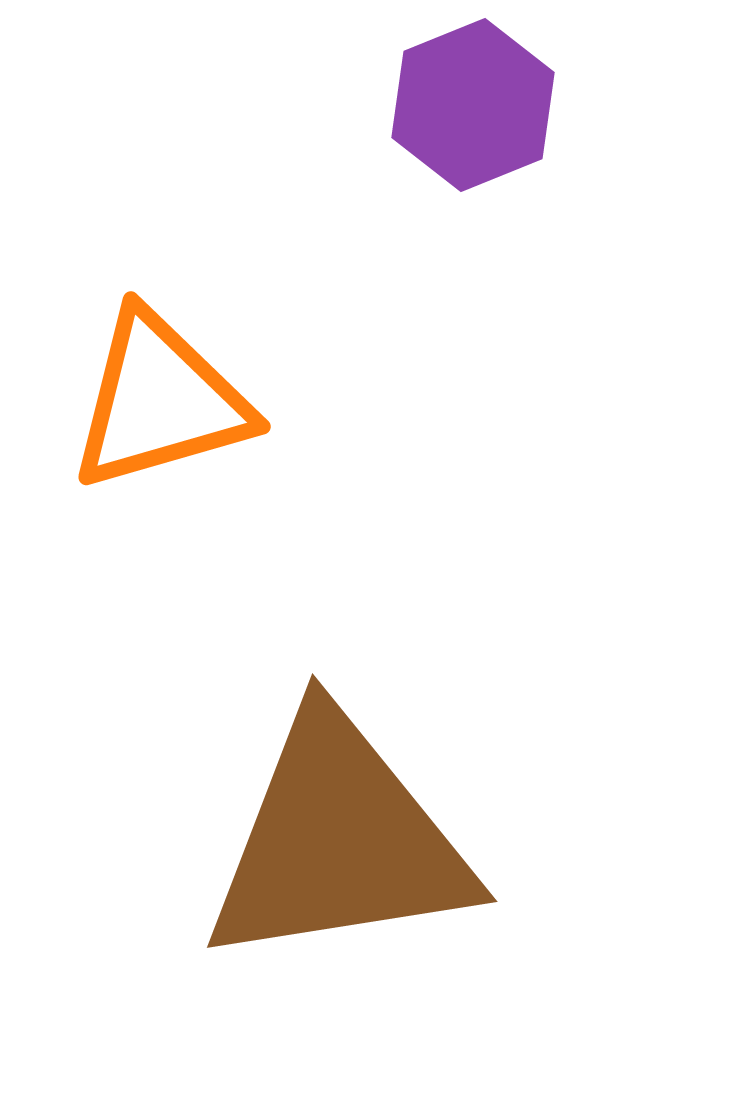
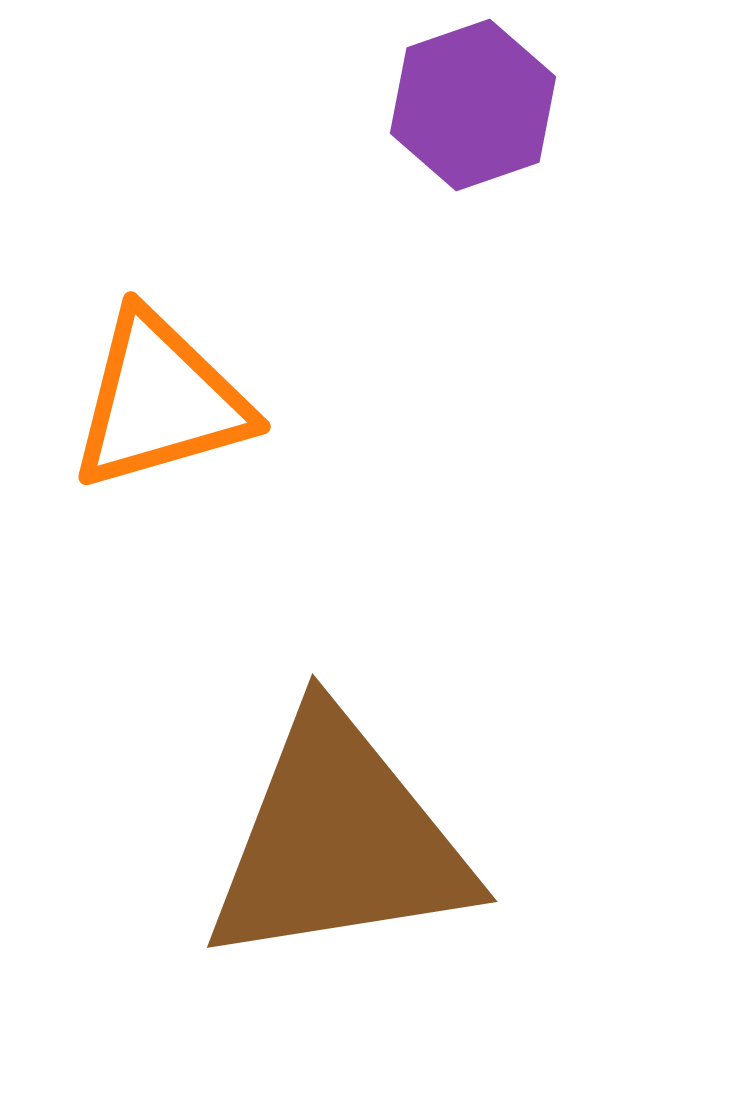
purple hexagon: rotated 3 degrees clockwise
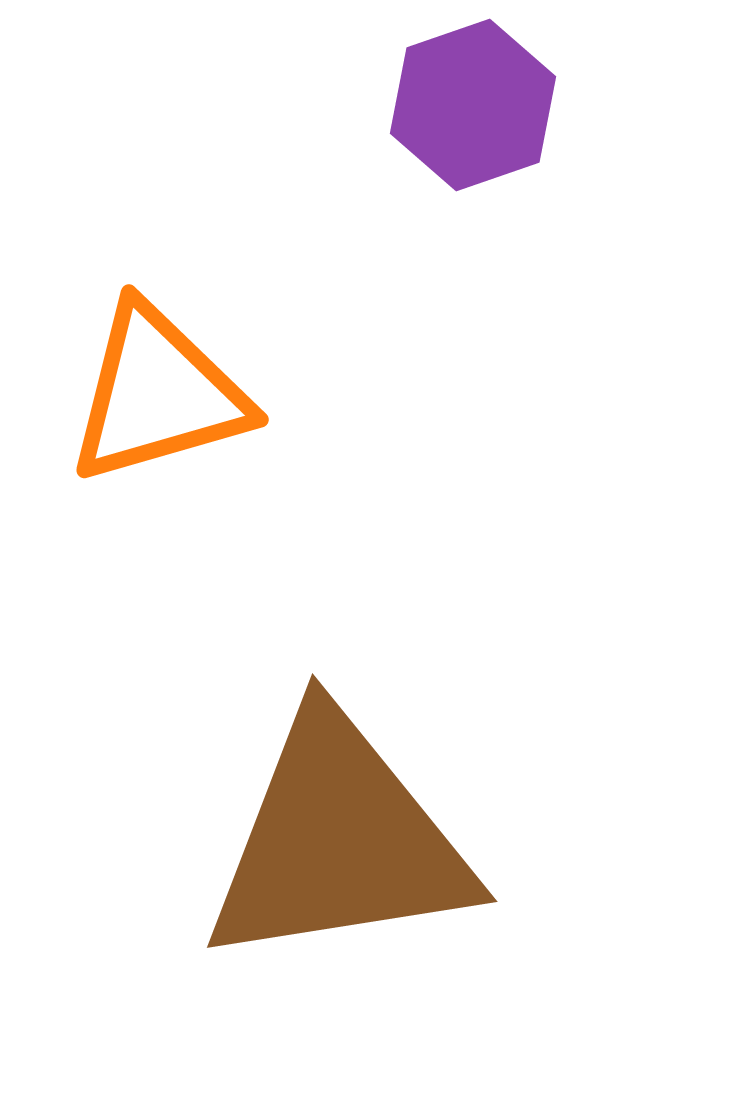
orange triangle: moved 2 px left, 7 px up
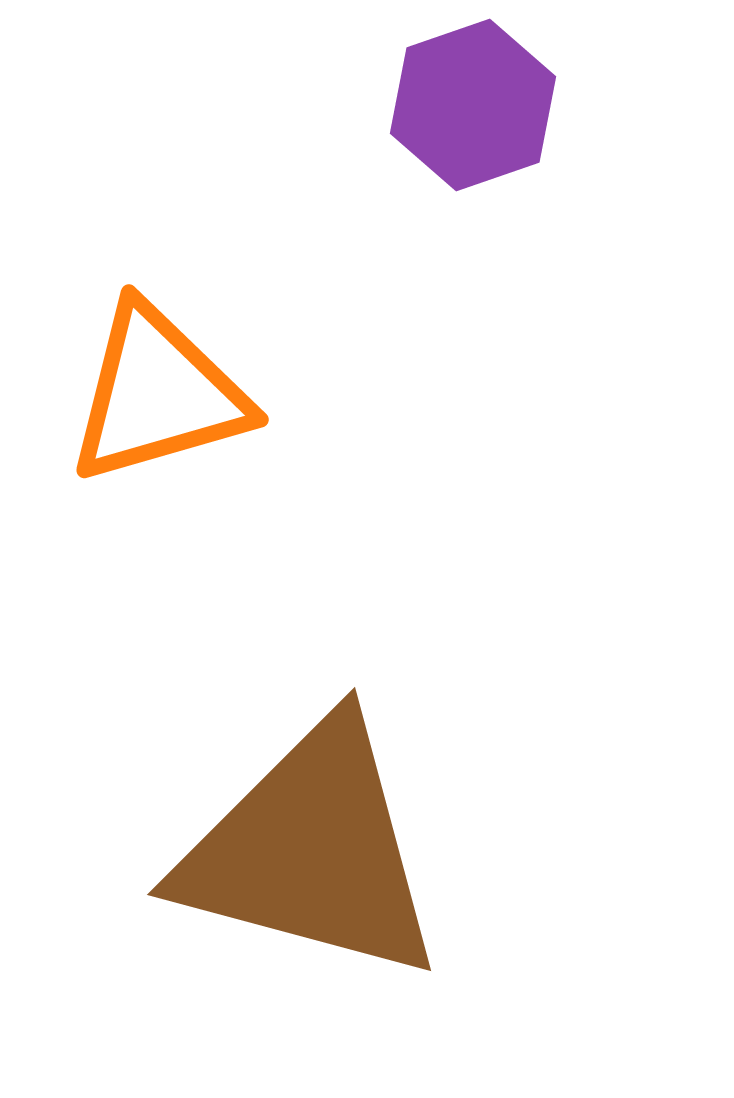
brown triangle: moved 28 px left, 10 px down; rotated 24 degrees clockwise
